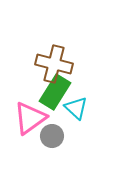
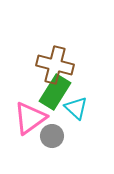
brown cross: moved 1 px right, 1 px down
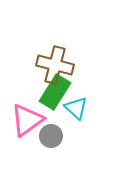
pink triangle: moved 3 px left, 2 px down
gray circle: moved 1 px left
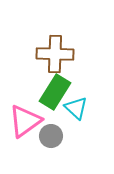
brown cross: moved 11 px up; rotated 12 degrees counterclockwise
pink triangle: moved 2 px left, 1 px down
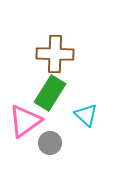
green rectangle: moved 5 px left, 1 px down
cyan triangle: moved 10 px right, 7 px down
gray circle: moved 1 px left, 7 px down
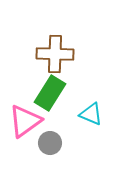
cyan triangle: moved 5 px right, 1 px up; rotated 20 degrees counterclockwise
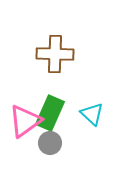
green rectangle: moved 20 px down; rotated 8 degrees counterclockwise
cyan triangle: moved 1 px right; rotated 20 degrees clockwise
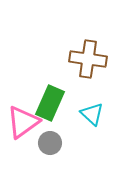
brown cross: moved 33 px right, 5 px down; rotated 6 degrees clockwise
green rectangle: moved 10 px up
pink triangle: moved 2 px left, 1 px down
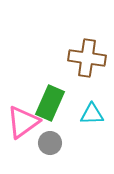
brown cross: moved 1 px left, 1 px up
cyan triangle: rotated 45 degrees counterclockwise
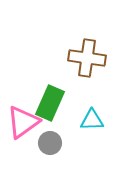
cyan triangle: moved 6 px down
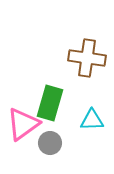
green rectangle: rotated 8 degrees counterclockwise
pink triangle: moved 2 px down
